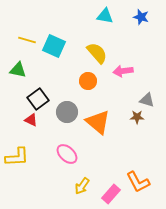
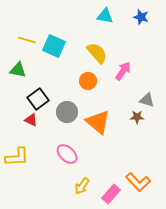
pink arrow: rotated 132 degrees clockwise
orange L-shape: rotated 15 degrees counterclockwise
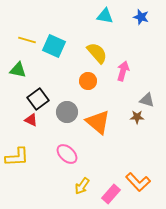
pink arrow: rotated 18 degrees counterclockwise
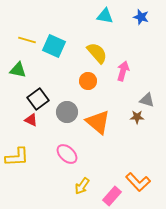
pink rectangle: moved 1 px right, 2 px down
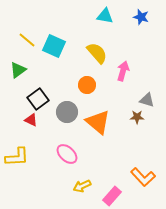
yellow line: rotated 24 degrees clockwise
green triangle: rotated 48 degrees counterclockwise
orange circle: moved 1 px left, 4 px down
orange L-shape: moved 5 px right, 5 px up
yellow arrow: rotated 30 degrees clockwise
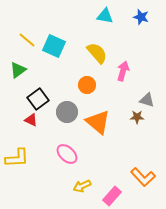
yellow L-shape: moved 1 px down
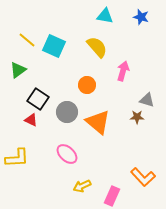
yellow semicircle: moved 6 px up
black square: rotated 20 degrees counterclockwise
pink rectangle: rotated 18 degrees counterclockwise
